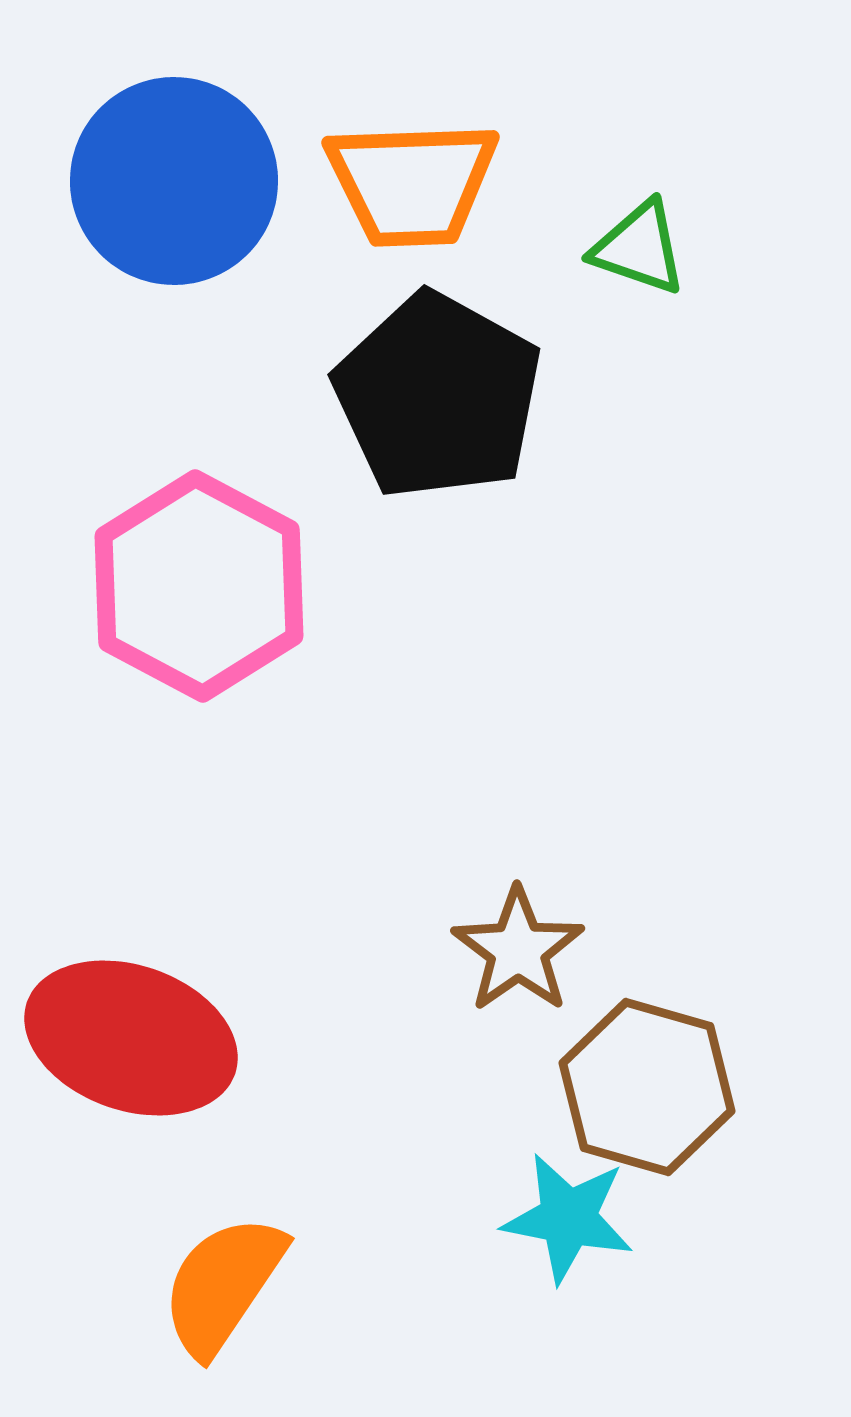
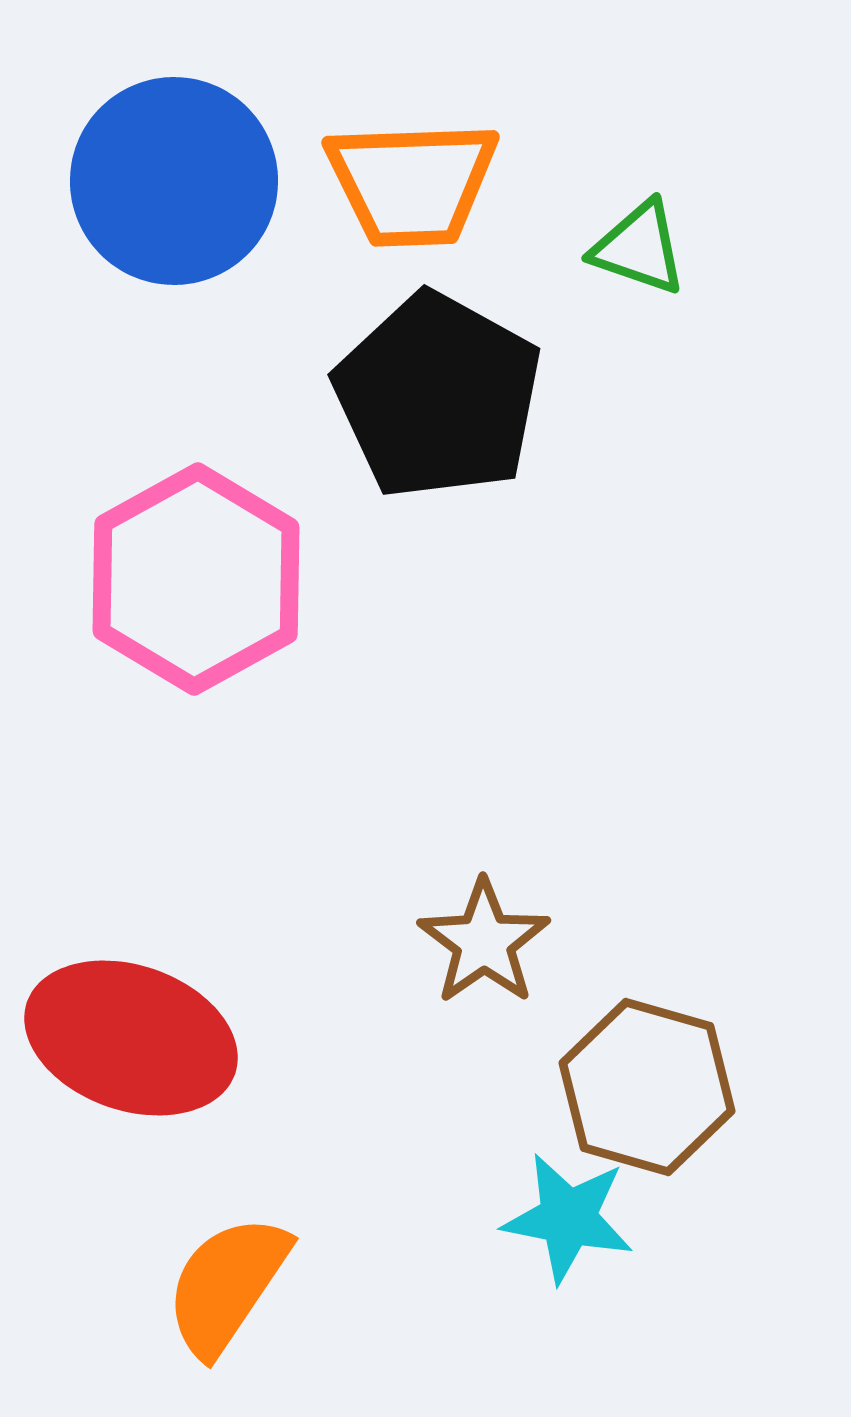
pink hexagon: moved 3 px left, 7 px up; rotated 3 degrees clockwise
brown star: moved 34 px left, 8 px up
orange semicircle: moved 4 px right
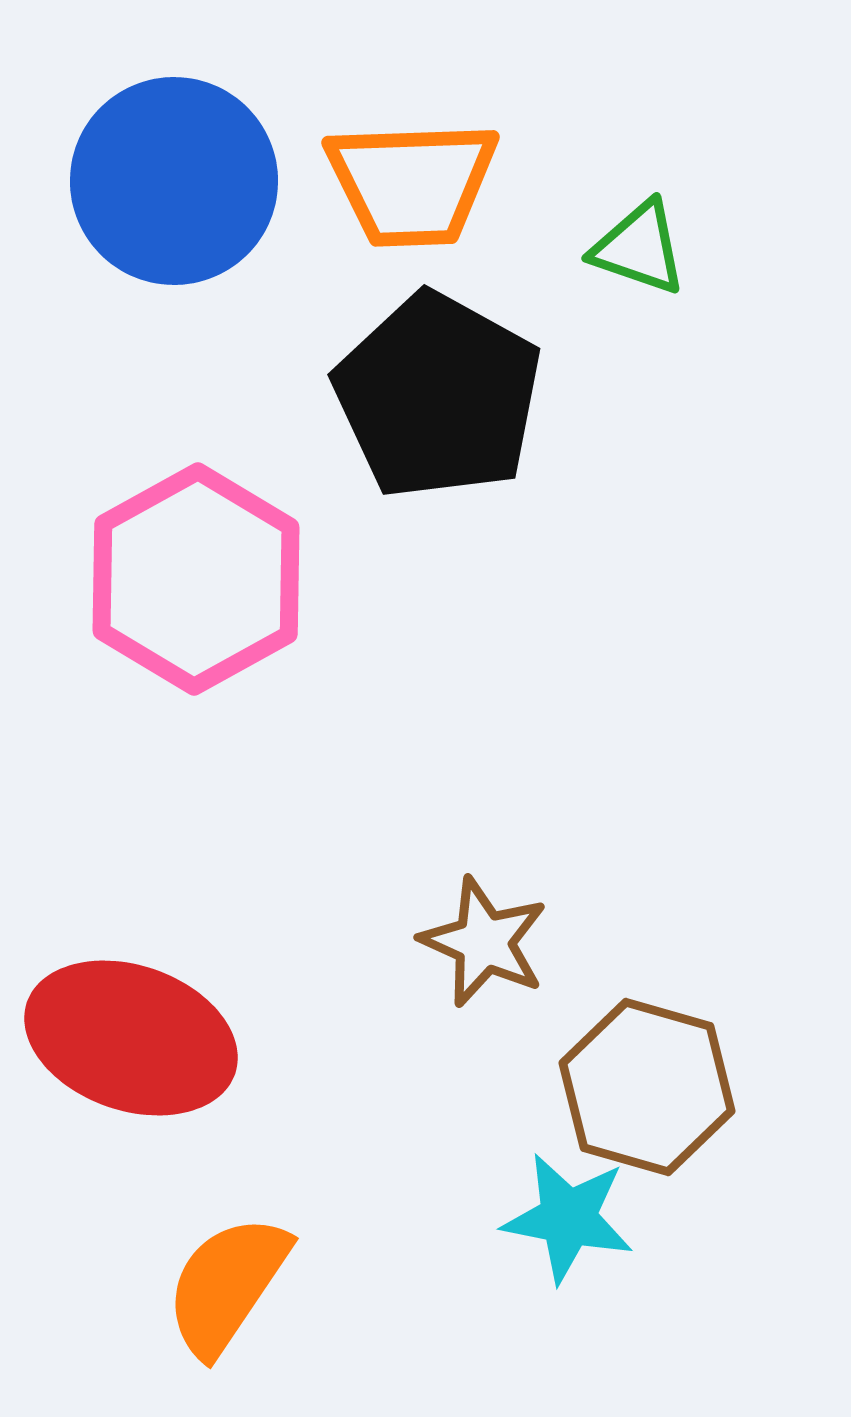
brown star: rotated 13 degrees counterclockwise
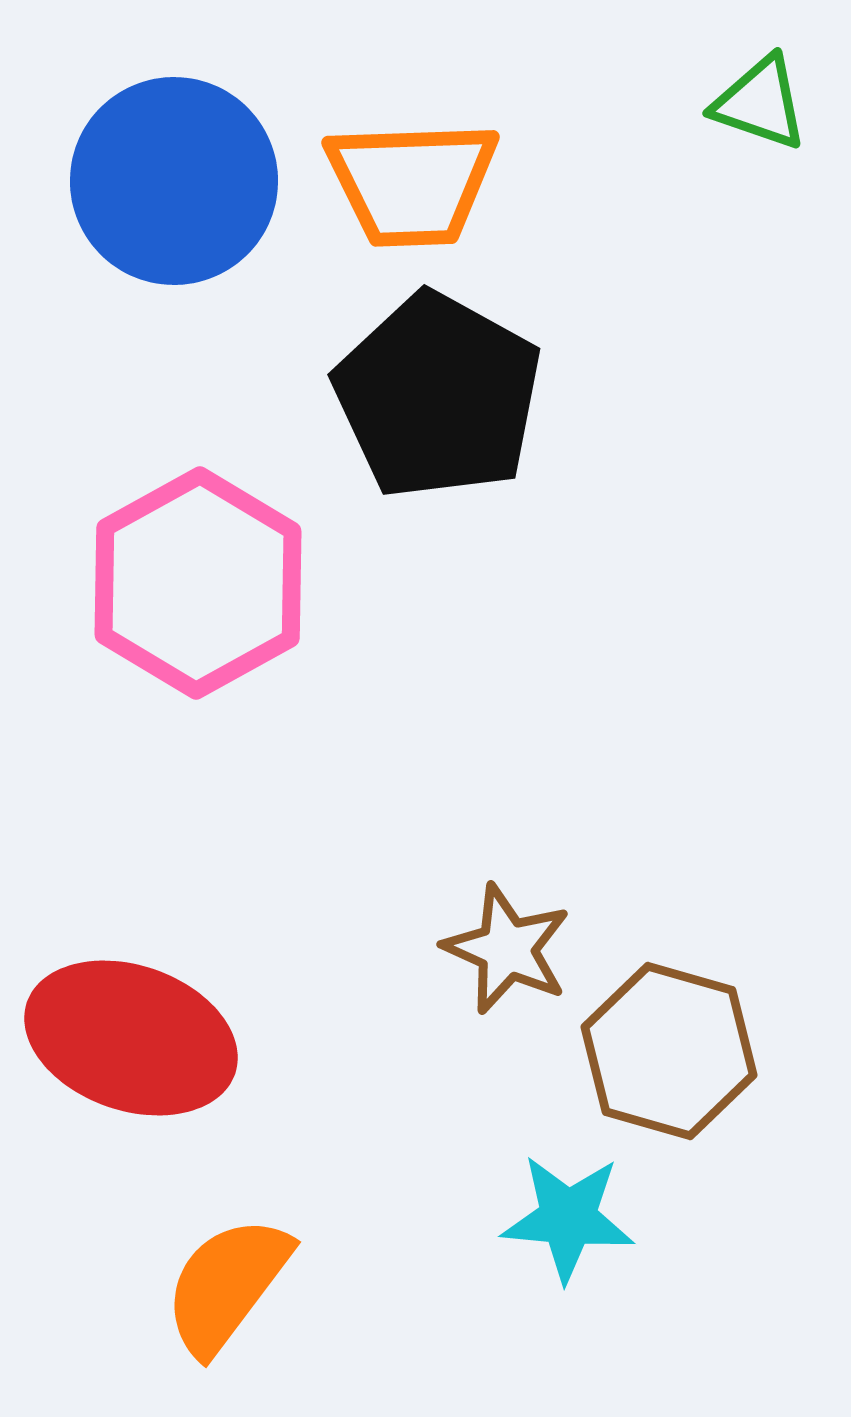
green triangle: moved 121 px right, 145 px up
pink hexagon: moved 2 px right, 4 px down
brown star: moved 23 px right, 7 px down
brown hexagon: moved 22 px right, 36 px up
cyan star: rotated 6 degrees counterclockwise
orange semicircle: rotated 3 degrees clockwise
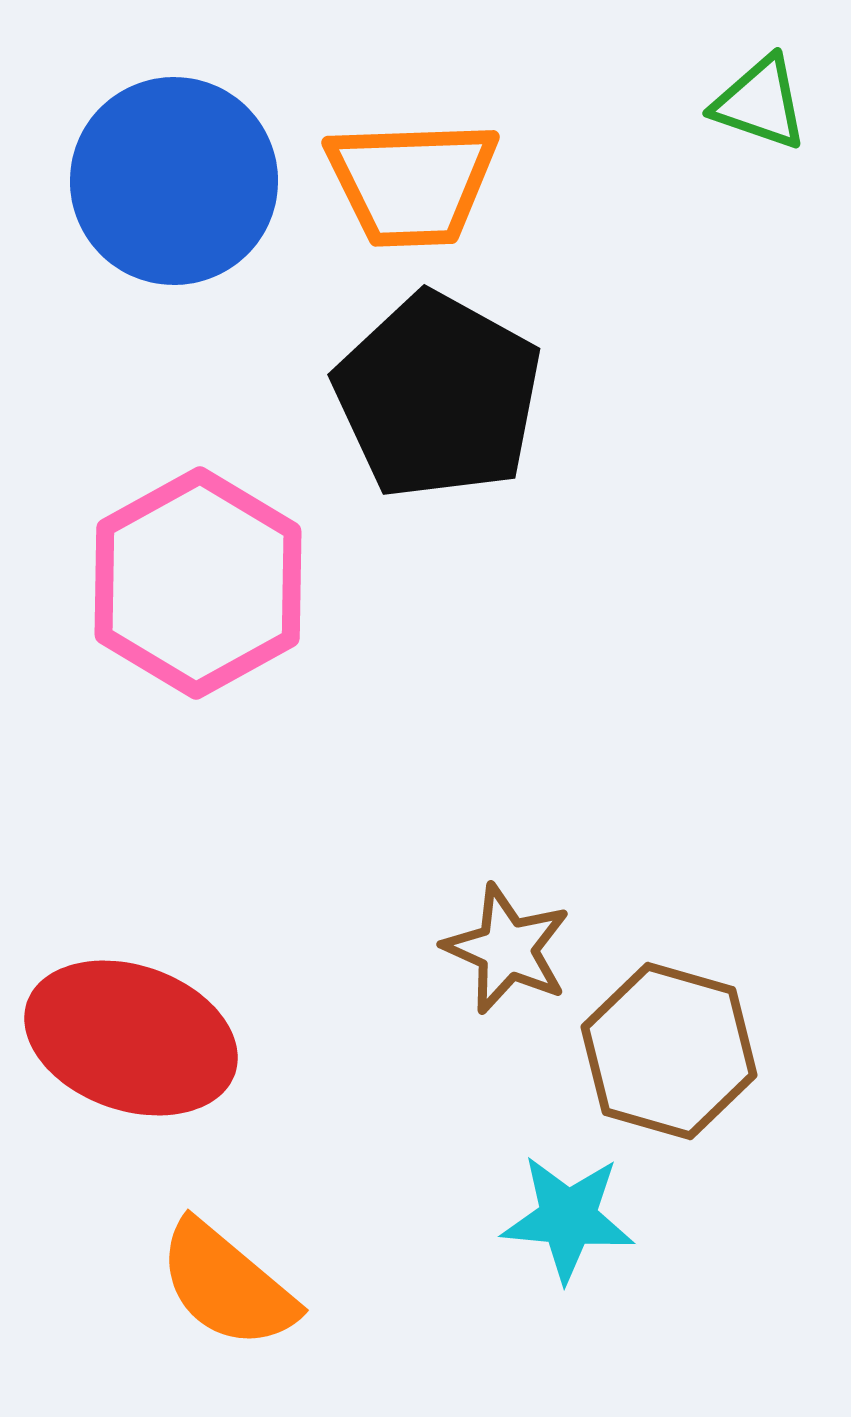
orange semicircle: rotated 87 degrees counterclockwise
